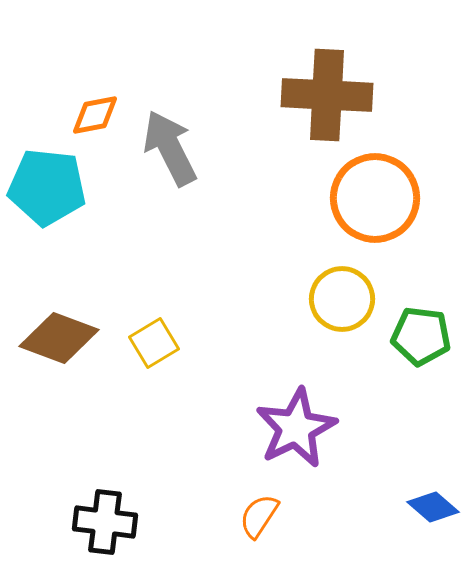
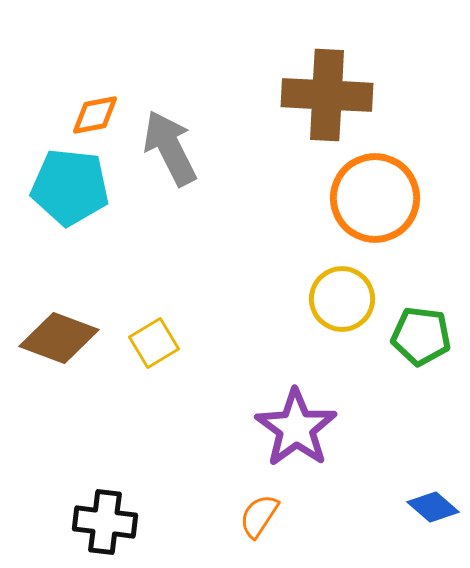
cyan pentagon: moved 23 px right
purple star: rotated 10 degrees counterclockwise
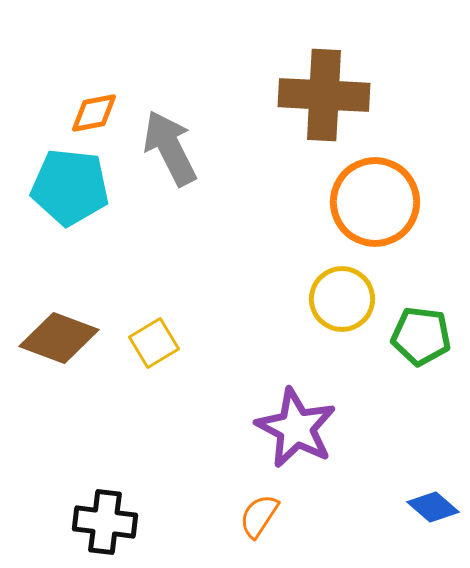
brown cross: moved 3 px left
orange diamond: moved 1 px left, 2 px up
orange circle: moved 4 px down
purple star: rotated 8 degrees counterclockwise
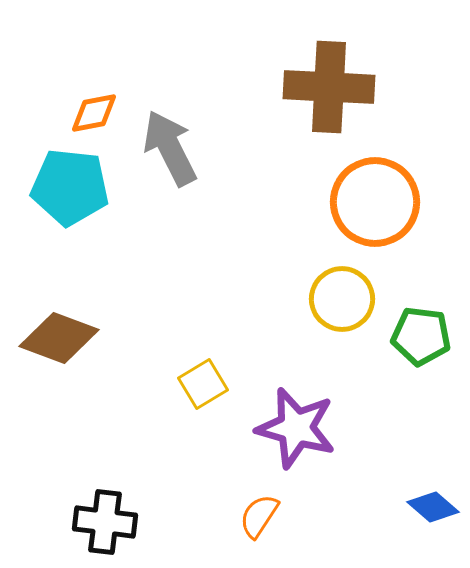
brown cross: moved 5 px right, 8 px up
yellow square: moved 49 px right, 41 px down
purple star: rotated 12 degrees counterclockwise
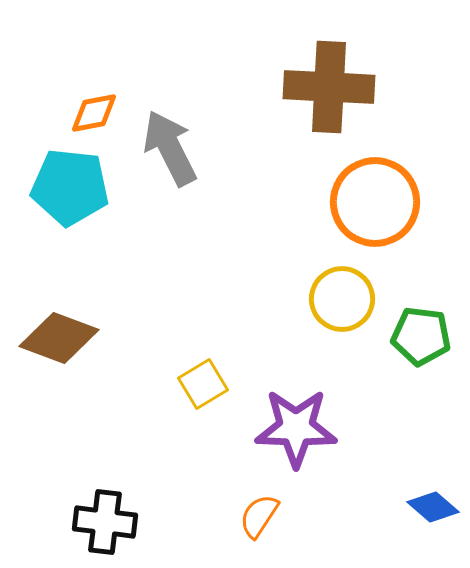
purple star: rotated 14 degrees counterclockwise
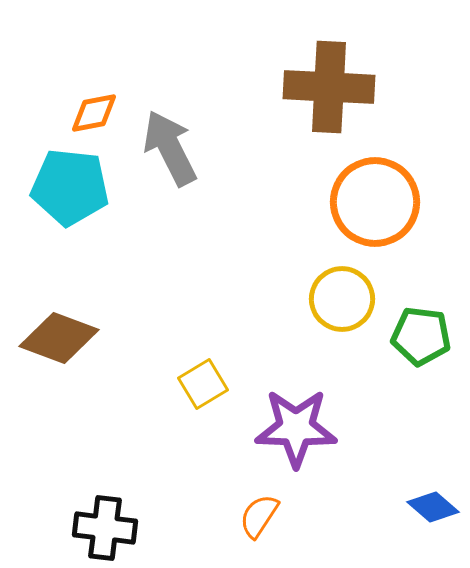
black cross: moved 6 px down
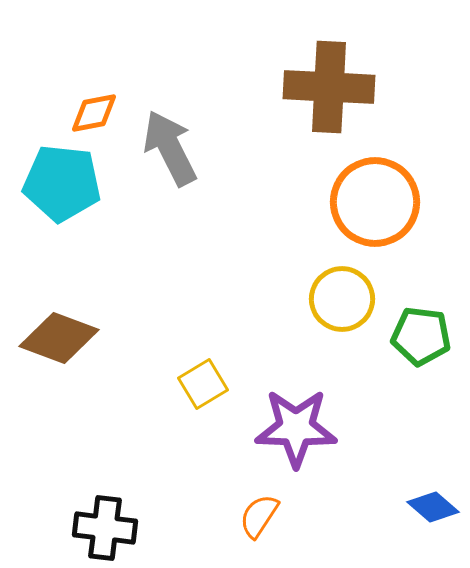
cyan pentagon: moved 8 px left, 4 px up
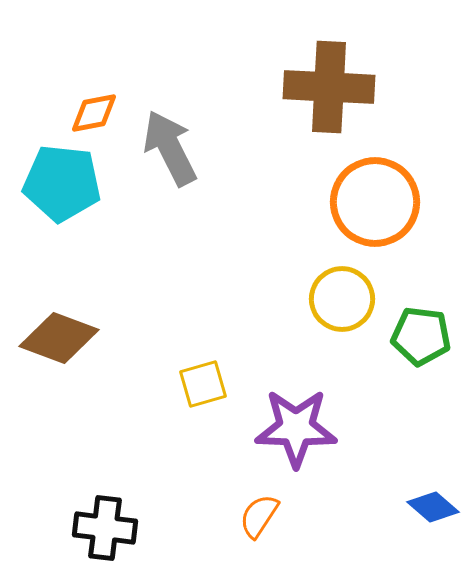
yellow square: rotated 15 degrees clockwise
